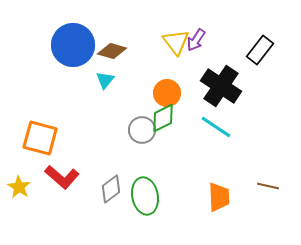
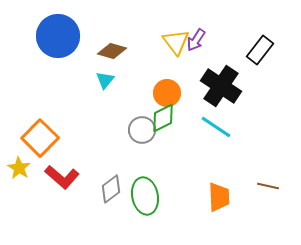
blue circle: moved 15 px left, 9 px up
orange square: rotated 30 degrees clockwise
yellow star: moved 19 px up
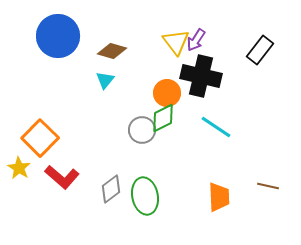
black cross: moved 20 px left, 10 px up; rotated 21 degrees counterclockwise
